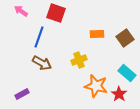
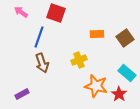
pink arrow: moved 1 px down
brown arrow: rotated 42 degrees clockwise
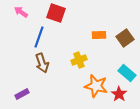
orange rectangle: moved 2 px right, 1 px down
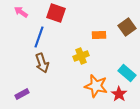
brown square: moved 2 px right, 11 px up
yellow cross: moved 2 px right, 4 px up
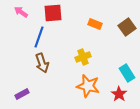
red square: moved 3 px left; rotated 24 degrees counterclockwise
orange rectangle: moved 4 px left, 11 px up; rotated 24 degrees clockwise
yellow cross: moved 2 px right, 1 px down
cyan rectangle: rotated 18 degrees clockwise
orange star: moved 8 px left
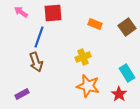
brown arrow: moved 6 px left, 1 px up
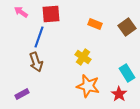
red square: moved 2 px left, 1 px down
yellow cross: rotated 35 degrees counterclockwise
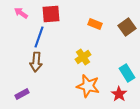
pink arrow: moved 1 px down
yellow cross: rotated 21 degrees clockwise
brown arrow: rotated 24 degrees clockwise
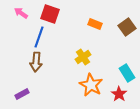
red square: moved 1 px left; rotated 24 degrees clockwise
orange star: moved 3 px right, 1 px up; rotated 15 degrees clockwise
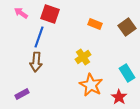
red star: moved 3 px down
